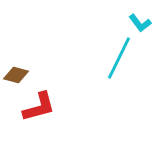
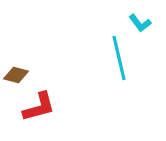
cyan line: rotated 39 degrees counterclockwise
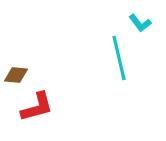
brown diamond: rotated 10 degrees counterclockwise
red L-shape: moved 2 px left
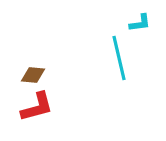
cyan L-shape: rotated 60 degrees counterclockwise
brown diamond: moved 17 px right
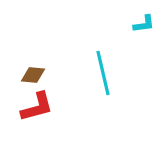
cyan L-shape: moved 4 px right, 1 px down
cyan line: moved 16 px left, 15 px down
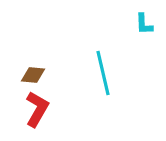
cyan L-shape: rotated 95 degrees clockwise
red L-shape: moved 2 px down; rotated 45 degrees counterclockwise
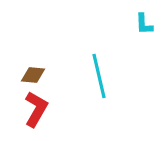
cyan line: moved 4 px left, 3 px down
red L-shape: moved 1 px left
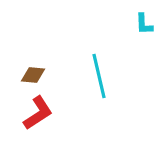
red L-shape: moved 2 px right, 4 px down; rotated 27 degrees clockwise
